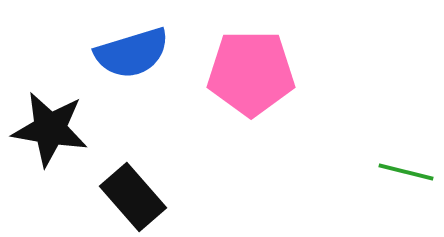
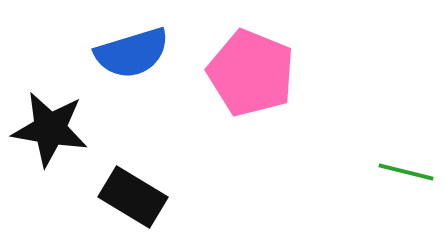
pink pentagon: rotated 22 degrees clockwise
black rectangle: rotated 18 degrees counterclockwise
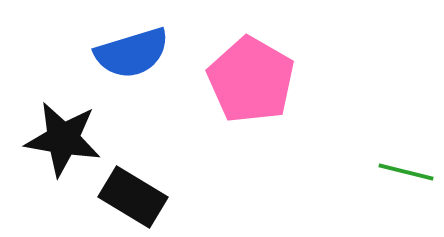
pink pentagon: moved 7 px down; rotated 8 degrees clockwise
black star: moved 13 px right, 10 px down
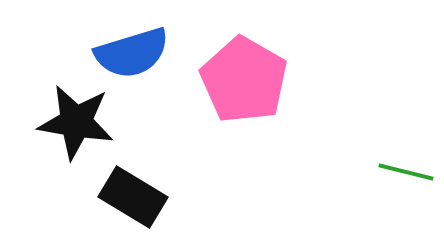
pink pentagon: moved 7 px left
black star: moved 13 px right, 17 px up
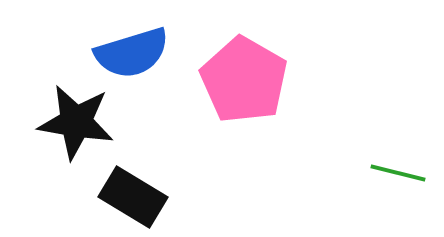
green line: moved 8 px left, 1 px down
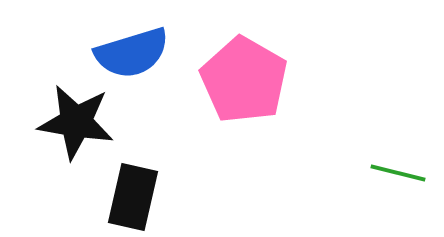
black rectangle: rotated 72 degrees clockwise
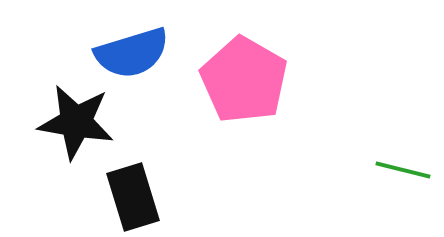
green line: moved 5 px right, 3 px up
black rectangle: rotated 30 degrees counterclockwise
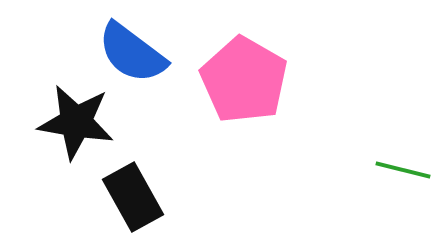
blue semicircle: rotated 54 degrees clockwise
black rectangle: rotated 12 degrees counterclockwise
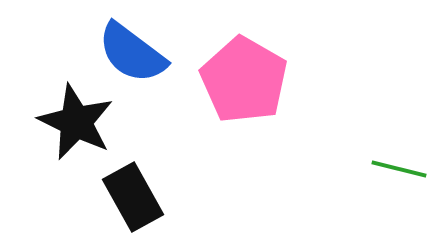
black star: rotated 16 degrees clockwise
green line: moved 4 px left, 1 px up
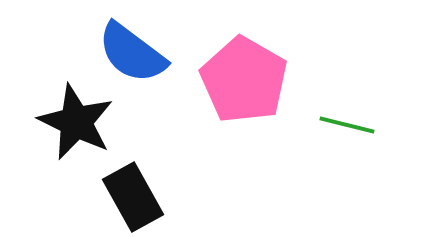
green line: moved 52 px left, 44 px up
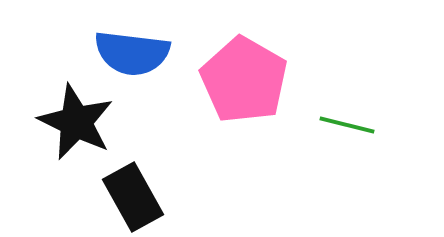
blue semicircle: rotated 30 degrees counterclockwise
